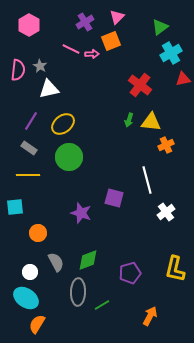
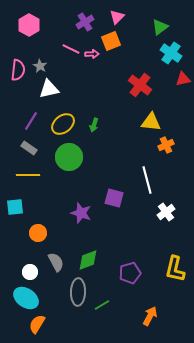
cyan cross: rotated 25 degrees counterclockwise
green arrow: moved 35 px left, 5 px down
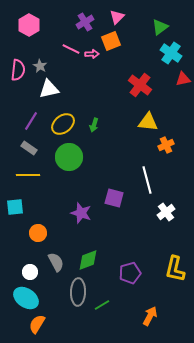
yellow triangle: moved 3 px left
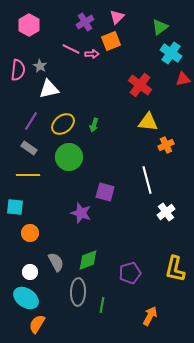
purple square: moved 9 px left, 6 px up
cyan square: rotated 12 degrees clockwise
orange circle: moved 8 px left
green line: rotated 49 degrees counterclockwise
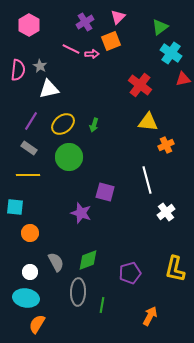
pink triangle: moved 1 px right
cyan ellipse: rotated 25 degrees counterclockwise
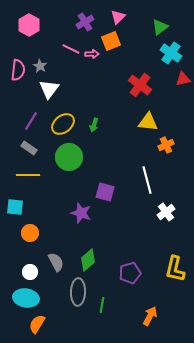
white triangle: rotated 40 degrees counterclockwise
green diamond: rotated 20 degrees counterclockwise
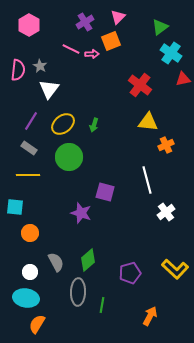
yellow L-shape: rotated 60 degrees counterclockwise
